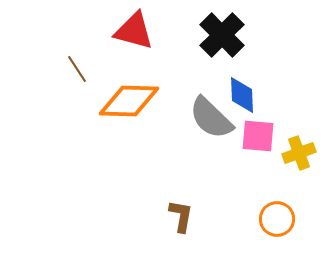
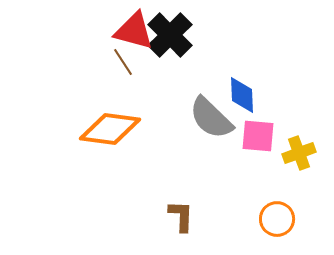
black cross: moved 52 px left
brown line: moved 46 px right, 7 px up
orange diamond: moved 19 px left, 28 px down; rotated 6 degrees clockwise
brown L-shape: rotated 8 degrees counterclockwise
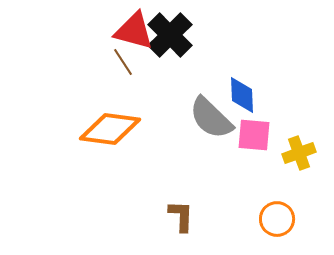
pink square: moved 4 px left, 1 px up
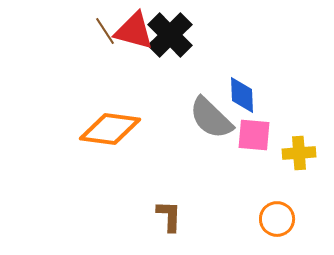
brown line: moved 18 px left, 31 px up
yellow cross: rotated 16 degrees clockwise
brown L-shape: moved 12 px left
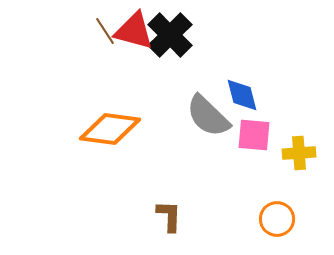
blue diamond: rotated 12 degrees counterclockwise
gray semicircle: moved 3 px left, 2 px up
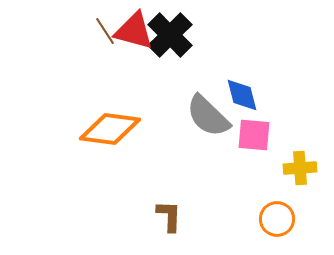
yellow cross: moved 1 px right, 15 px down
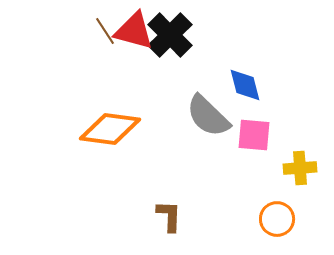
blue diamond: moved 3 px right, 10 px up
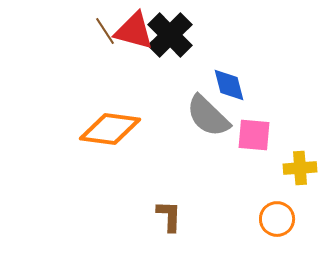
blue diamond: moved 16 px left
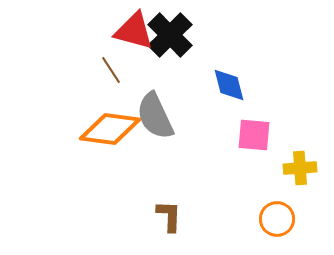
brown line: moved 6 px right, 39 px down
gray semicircle: moved 53 px left; rotated 21 degrees clockwise
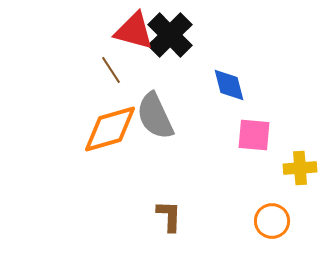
orange diamond: rotated 24 degrees counterclockwise
orange circle: moved 5 px left, 2 px down
